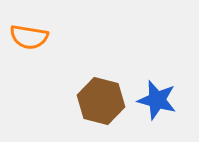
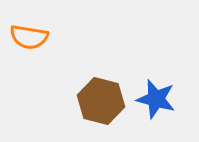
blue star: moved 1 px left, 1 px up
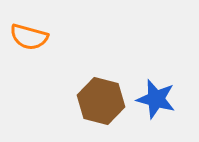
orange semicircle: rotated 6 degrees clockwise
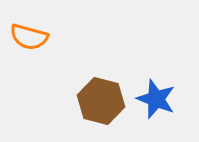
blue star: rotated 6 degrees clockwise
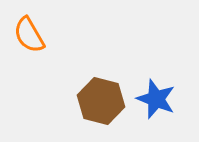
orange semicircle: moved 2 px up; rotated 45 degrees clockwise
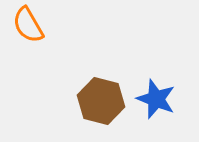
orange semicircle: moved 1 px left, 10 px up
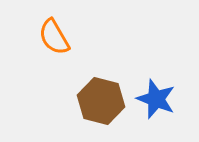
orange semicircle: moved 26 px right, 12 px down
